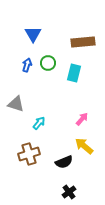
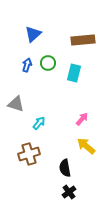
blue triangle: rotated 18 degrees clockwise
brown rectangle: moved 2 px up
yellow arrow: moved 2 px right
black semicircle: moved 1 px right, 6 px down; rotated 102 degrees clockwise
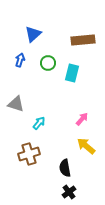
blue arrow: moved 7 px left, 5 px up
cyan rectangle: moved 2 px left
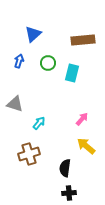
blue arrow: moved 1 px left, 1 px down
gray triangle: moved 1 px left
black semicircle: rotated 18 degrees clockwise
black cross: moved 1 px down; rotated 32 degrees clockwise
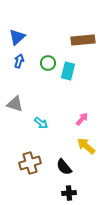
blue triangle: moved 16 px left, 3 px down
cyan rectangle: moved 4 px left, 2 px up
cyan arrow: moved 2 px right; rotated 88 degrees clockwise
brown cross: moved 1 px right, 9 px down
black semicircle: moved 1 px left, 1 px up; rotated 48 degrees counterclockwise
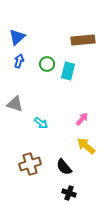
green circle: moved 1 px left, 1 px down
brown cross: moved 1 px down
black cross: rotated 24 degrees clockwise
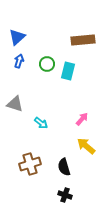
black semicircle: rotated 24 degrees clockwise
black cross: moved 4 px left, 2 px down
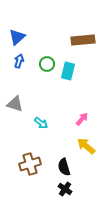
black cross: moved 6 px up; rotated 16 degrees clockwise
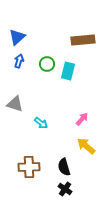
brown cross: moved 1 px left, 3 px down; rotated 15 degrees clockwise
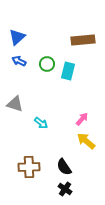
blue arrow: rotated 80 degrees counterclockwise
yellow arrow: moved 5 px up
black semicircle: rotated 18 degrees counterclockwise
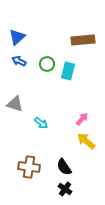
brown cross: rotated 10 degrees clockwise
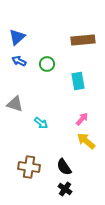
cyan rectangle: moved 10 px right, 10 px down; rotated 24 degrees counterclockwise
